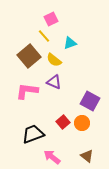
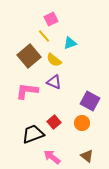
red square: moved 9 px left
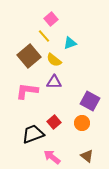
pink square: rotated 16 degrees counterclockwise
purple triangle: rotated 21 degrees counterclockwise
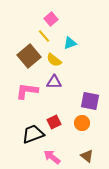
purple square: rotated 18 degrees counterclockwise
red square: rotated 16 degrees clockwise
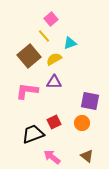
yellow semicircle: moved 1 px up; rotated 112 degrees clockwise
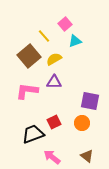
pink square: moved 14 px right, 5 px down
cyan triangle: moved 5 px right, 2 px up
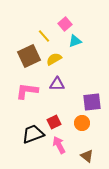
brown square: rotated 15 degrees clockwise
purple triangle: moved 3 px right, 2 px down
purple square: moved 2 px right, 1 px down; rotated 18 degrees counterclockwise
pink arrow: moved 7 px right, 12 px up; rotated 24 degrees clockwise
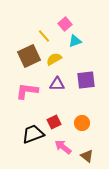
purple square: moved 6 px left, 22 px up
pink arrow: moved 4 px right, 2 px down; rotated 24 degrees counterclockwise
